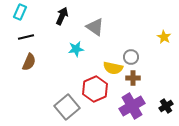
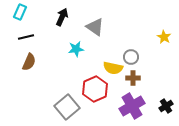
black arrow: moved 1 px down
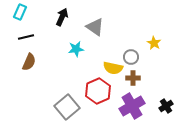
yellow star: moved 10 px left, 6 px down
red hexagon: moved 3 px right, 2 px down
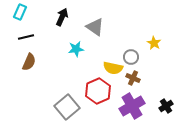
brown cross: rotated 24 degrees clockwise
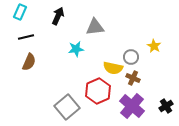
black arrow: moved 4 px left, 1 px up
gray triangle: rotated 42 degrees counterclockwise
yellow star: moved 3 px down
purple cross: rotated 20 degrees counterclockwise
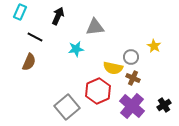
black line: moved 9 px right; rotated 42 degrees clockwise
black cross: moved 2 px left, 1 px up
